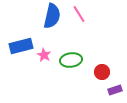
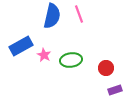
pink line: rotated 12 degrees clockwise
blue rectangle: rotated 15 degrees counterclockwise
red circle: moved 4 px right, 4 px up
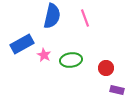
pink line: moved 6 px right, 4 px down
blue rectangle: moved 1 px right, 2 px up
purple rectangle: moved 2 px right; rotated 32 degrees clockwise
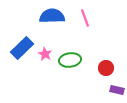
blue semicircle: rotated 105 degrees counterclockwise
blue rectangle: moved 4 px down; rotated 15 degrees counterclockwise
pink star: moved 1 px right, 1 px up
green ellipse: moved 1 px left
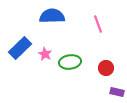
pink line: moved 13 px right, 6 px down
blue rectangle: moved 2 px left
green ellipse: moved 2 px down
purple rectangle: moved 2 px down
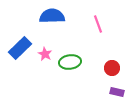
red circle: moved 6 px right
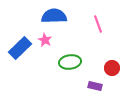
blue semicircle: moved 2 px right
pink star: moved 14 px up
purple rectangle: moved 22 px left, 6 px up
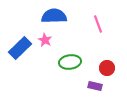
red circle: moved 5 px left
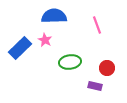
pink line: moved 1 px left, 1 px down
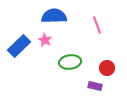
blue rectangle: moved 1 px left, 2 px up
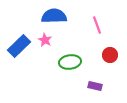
red circle: moved 3 px right, 13 px up
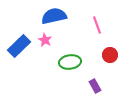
blue semicircle: rotated 10 degrees counterclockwise
purple rectangle: rotated 48 degrees clockwise
